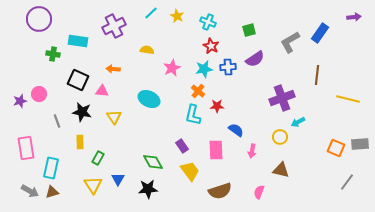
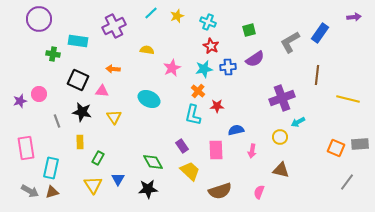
yellow star at (177, 16): rotated 24 degrees clockwise
blue semicircle at (236, 130): rotated 49 degrees counterclockwise
yellow trapezoid at (190, 171): rotated 10 degrees counterclockwise
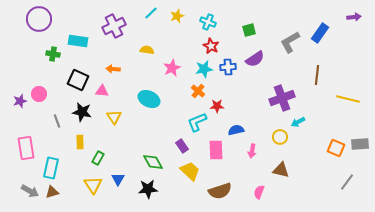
cyan L-shape at (193, 115): moved 4 px right, 7 px down; rotated 55 degrees clockwise
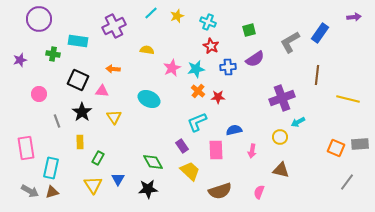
cyan star at (204, 69): moved 8 px left
purple star at (20, 101): moved 41 px up
red star at (217, 106): moved 1 px right, 9 px up
black star at (82, 112): rotated 24 degrees clockwise
blue semicircle at (236, 130): moved 2 px left
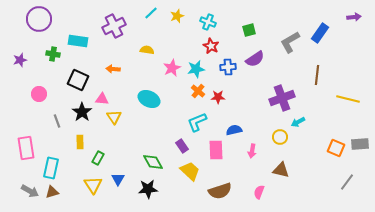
pink triangle at (102, 91): moved 8 px down
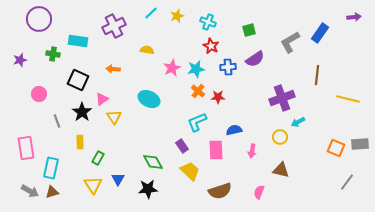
pink triangle at (102, 99): rotated 40 degrees counterclockwise
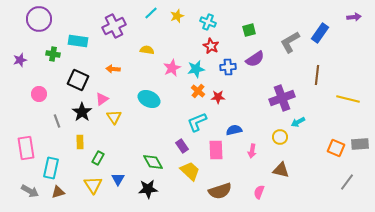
brown triangle at (52, 192): moved 6 px right
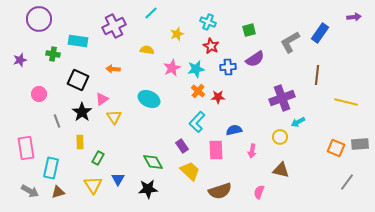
yellow star at (177, 16): moved 18 px down
yellow line at (348, 99): moved 2 px left, 3 px down
cyan L-shape at (197, 122): rotated 25 degrees counterclockwise
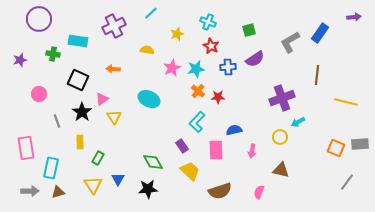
gray arrow at (30, 191): rotated 30 degrees counterclockwise
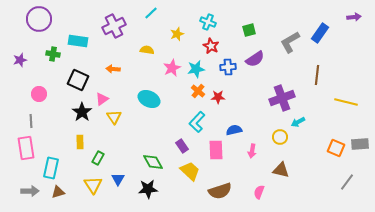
gray line at (57, 121): moved 26 px left; rotated 16 degrees clockwise
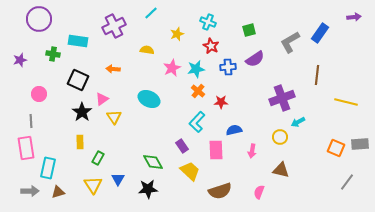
red star at (218, 97): moved 3 px right, 5 px down
cyan rectangle at (51, 168): moved 3 px left
